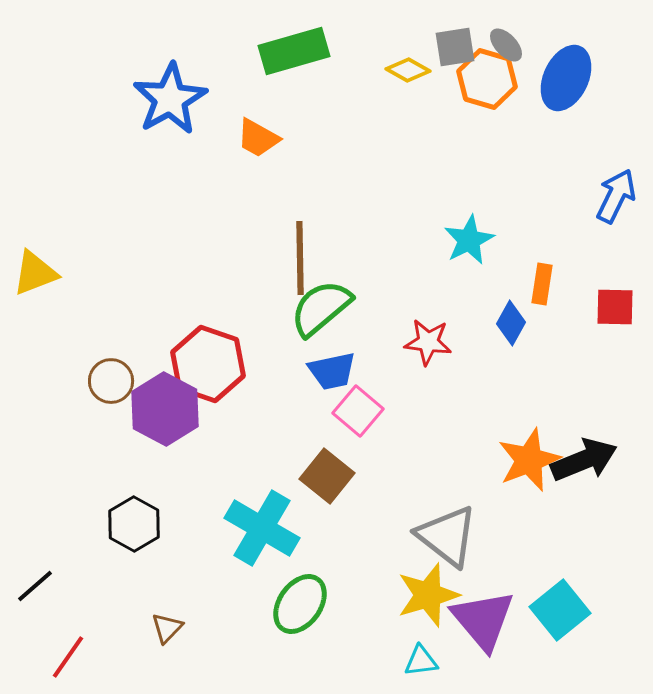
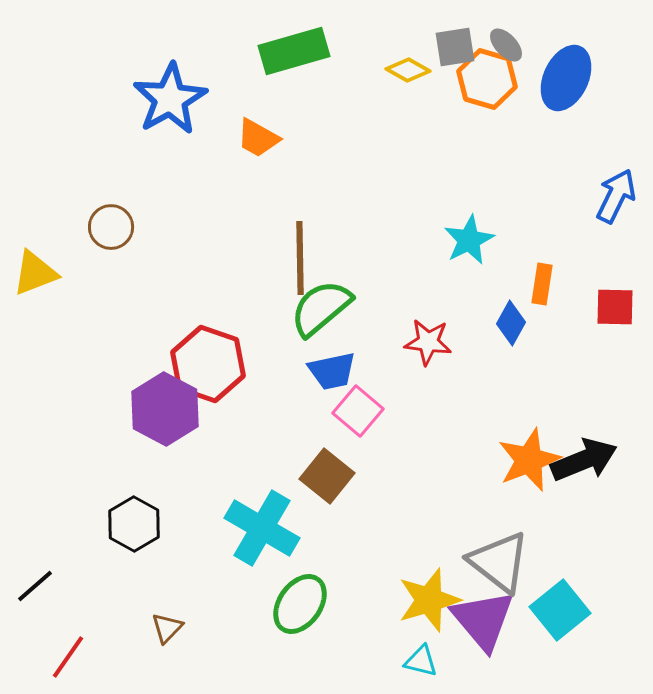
brown circle: moved 154 px up
gray triangle: moved 52 px right, 26 px down
yellow star: moved 1 px right, 5 px down
cyan triangle: rotated 21 degrees clockwise
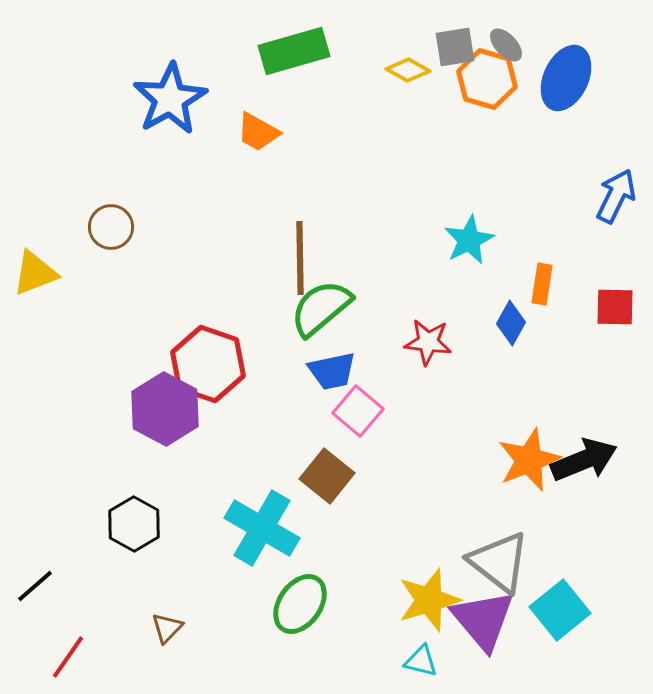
orange trapezoid: moved 6 px up
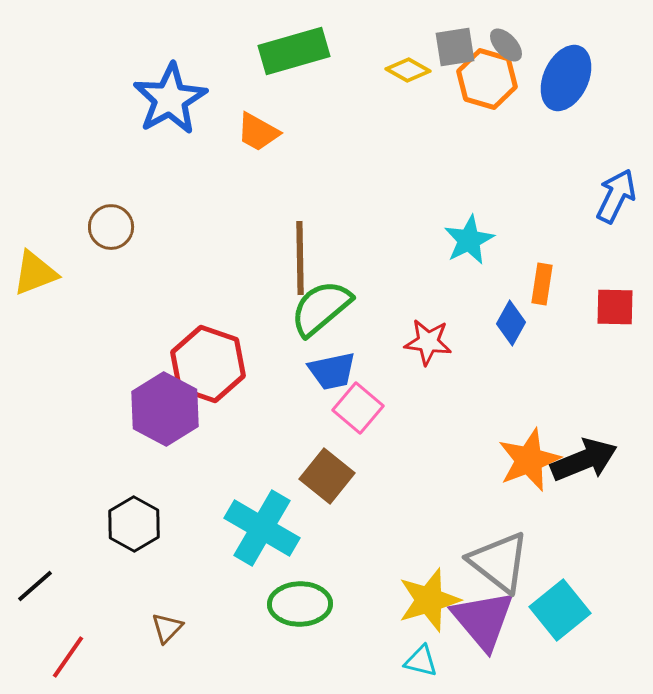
pink square: moved 3 px up
green ellipse: rotated 54 degrees clockwise
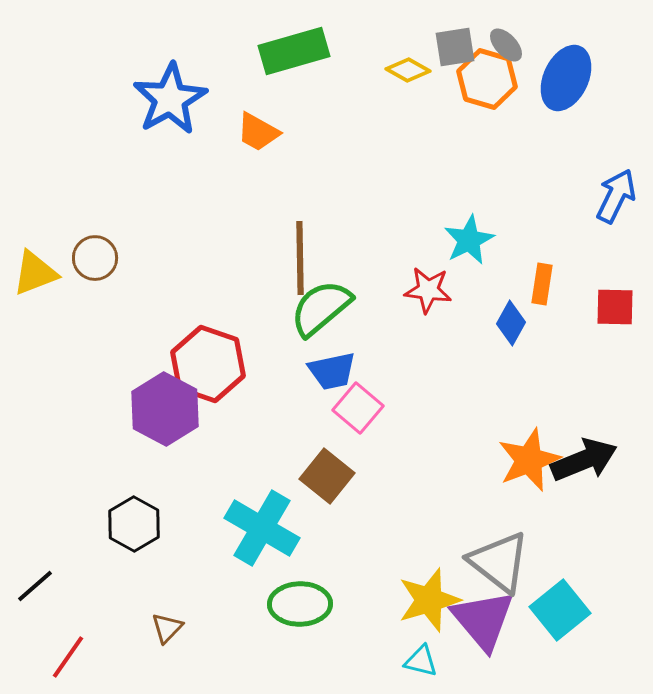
brown circle: moved 16 px left, 31 px down
red star: moved 52 px up
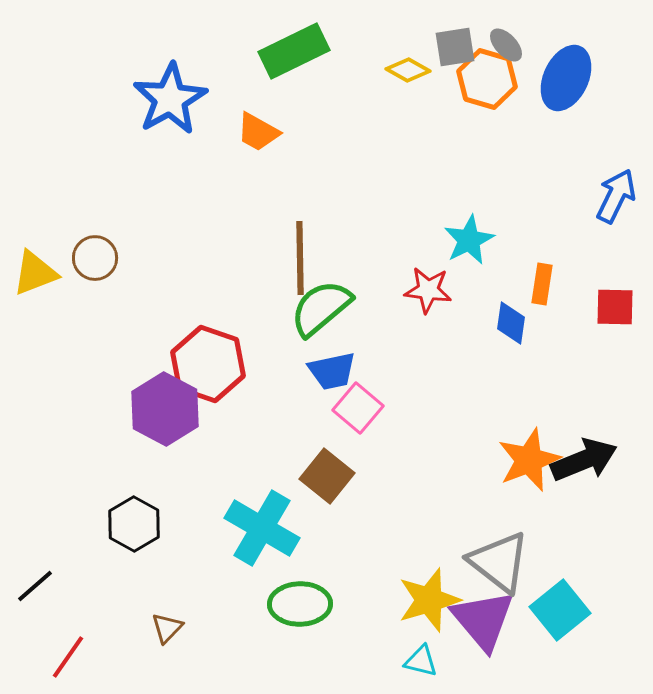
green rectangle: rotated 10 degrees counterclockwise
blue diamond: rotated 21 degrees counterclockwise
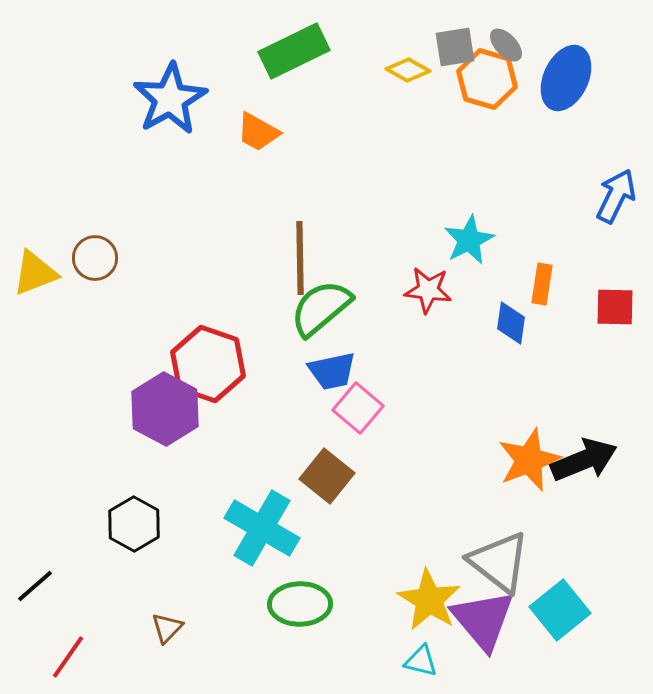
yellow star: rotated 24 degrees counterclockwise
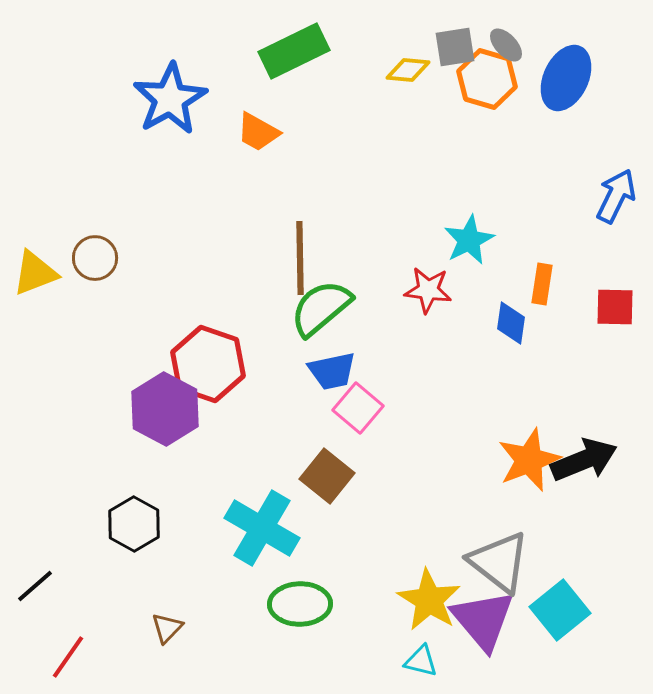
yellow diamond: rotated 24 degrees counterclockwise
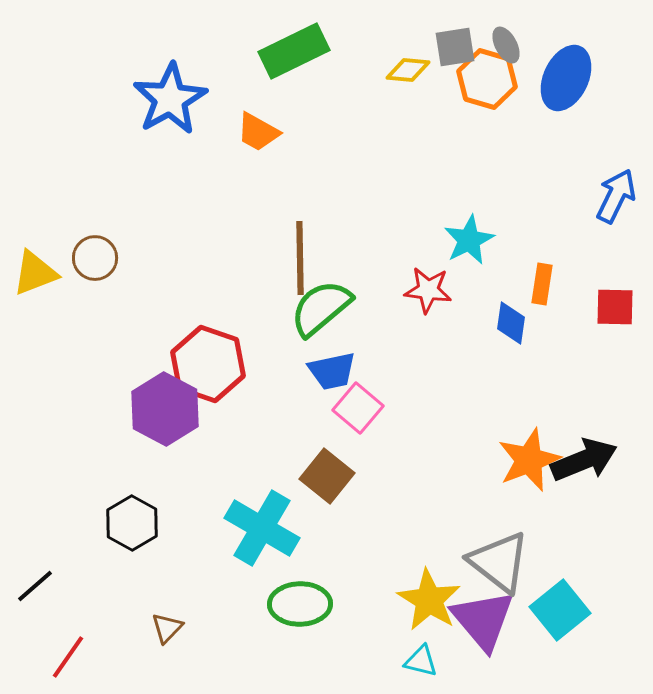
gray ellipse: rotated 15 degrees clockwise
black hexagon: moved 2 px left, 1 px up
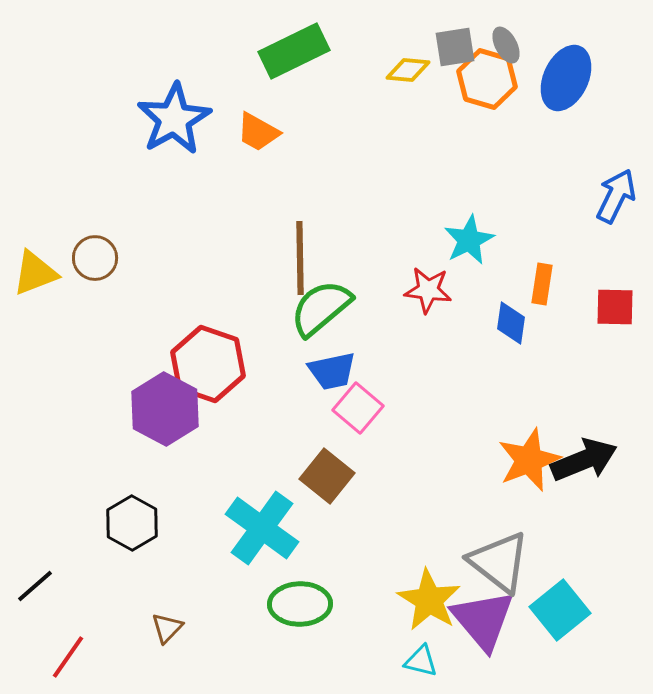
blue star: moved 4 px right, 20 px down
cyan cross: rotated 6 degrees clockwise
